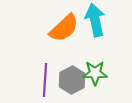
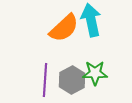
cyan arrow: moved 4 px left
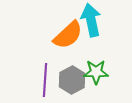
orange semicircle: moved 4 px right, 7 px down
green star: moved 1 px right, 1 px up
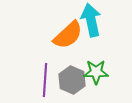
gray hexagon: rotated 8 degrees counterclockwise
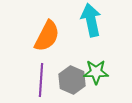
orange semicircle: moved 21 px left, 1 px down; rotated 20 degrees counterclockwise
purple line: moved 4 px left
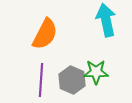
cyan arrow: moved 15 px right
orange semicircle: moved 2 px left, 2 px up
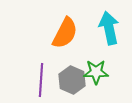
cyan arrow: moved 3 px right, 8 px down
orange semicircle: moved 20 px right, 1 px up
